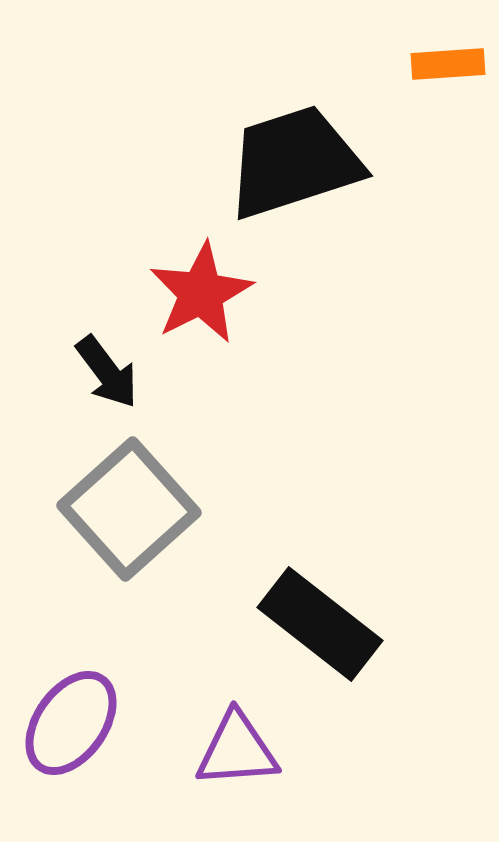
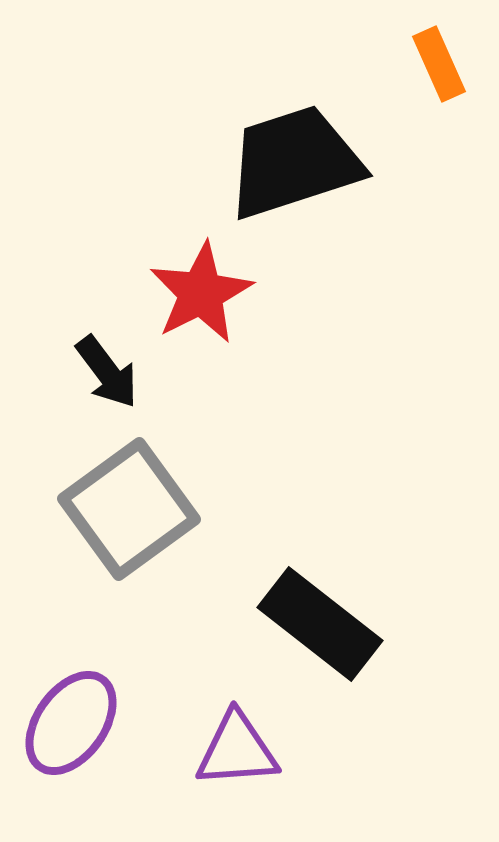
orange rectangle: moved 9 px left; rotated 70 degrees clockwise
gray square: rotated 6 degrees clockwise
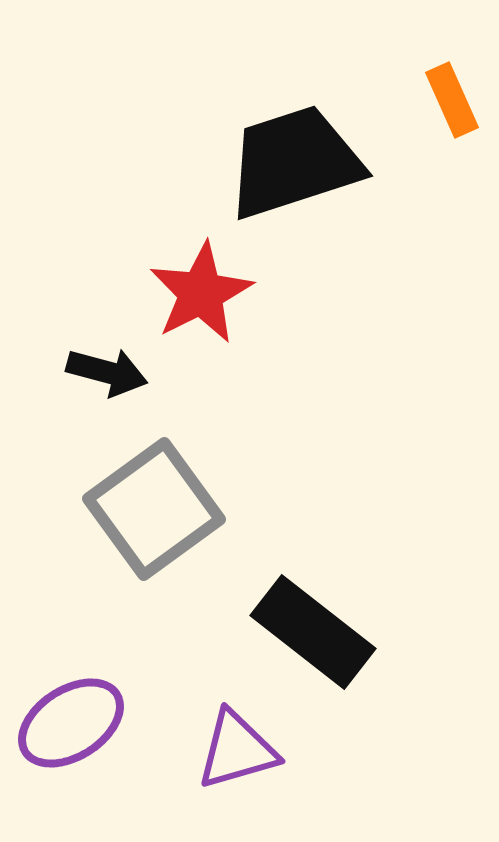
orange rectangle: moved 13 px right, 36 px down
black arrow: rotated 38 degrees counterclockwise
gray square: moved 25 px right
black rectangle: moved 7 px left, 8 px down
purple ellipse: rotated 22 degrees clockwise
purple triangle: rotated 12 degrees counterclockwise
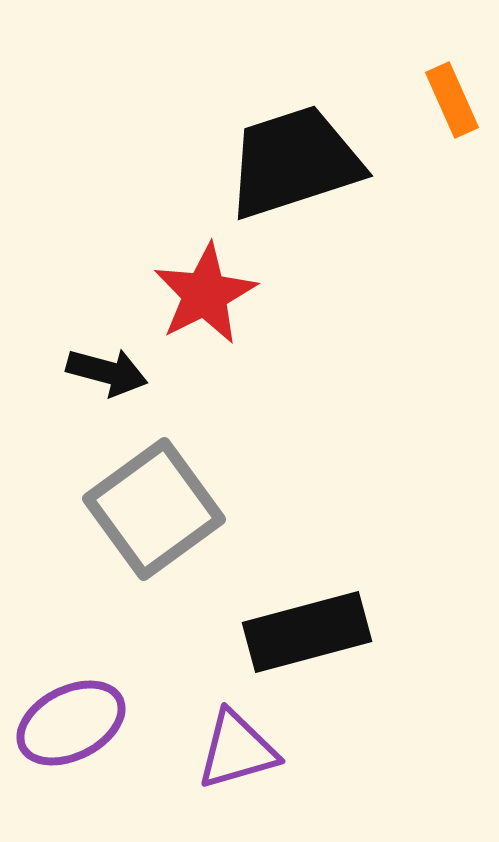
red star: moved 4 px right, 1 px down
black rectangle: moved 6 px left; rotated 53 degrees counterclockwise
purple ellipse: rotated 6 degrees clockwise
